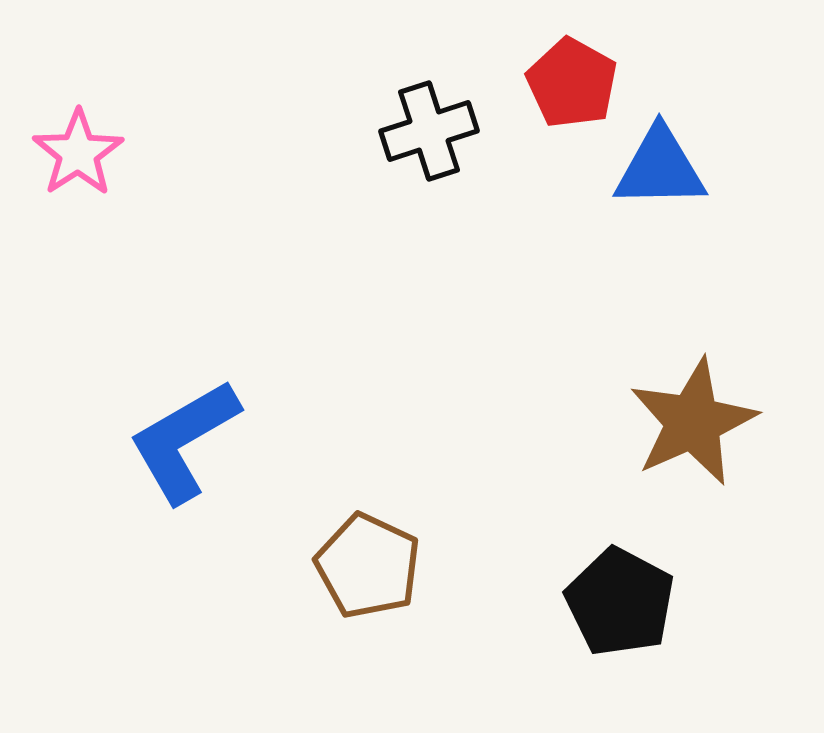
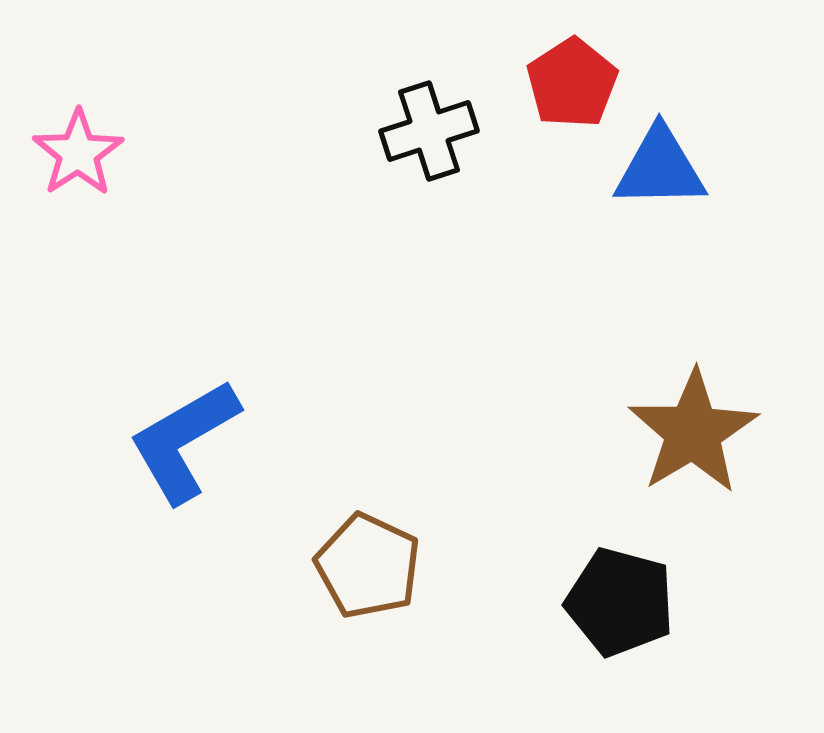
red pentagon: rotated 10 degrees clockwise
brown star: moved 10 px down; rotated 7 degrees counterclockwise
black pentagon: rotated 13 degrees counterclockwise
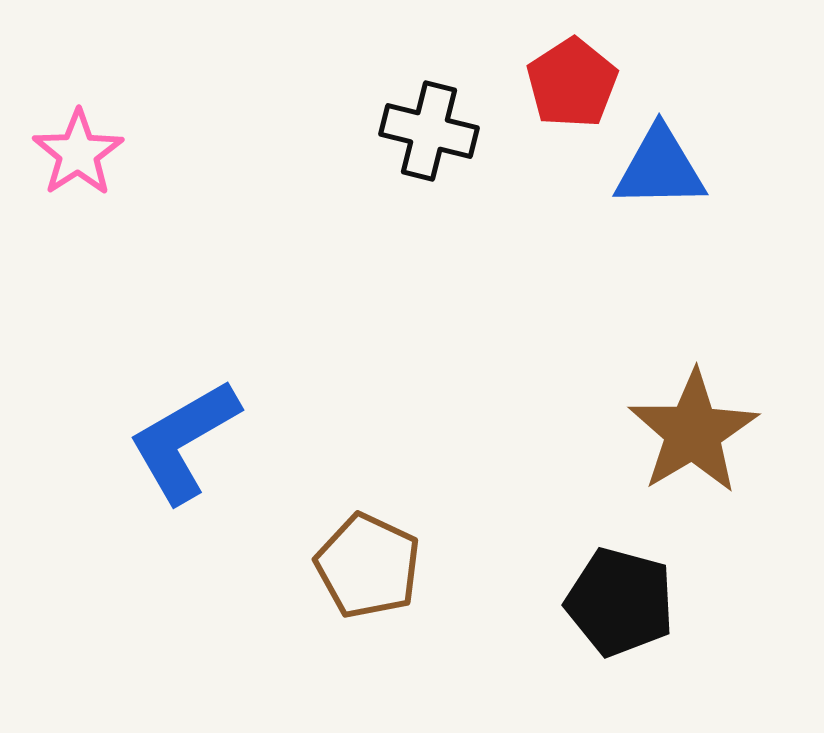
black cross: rotated 32 degrees clockwise
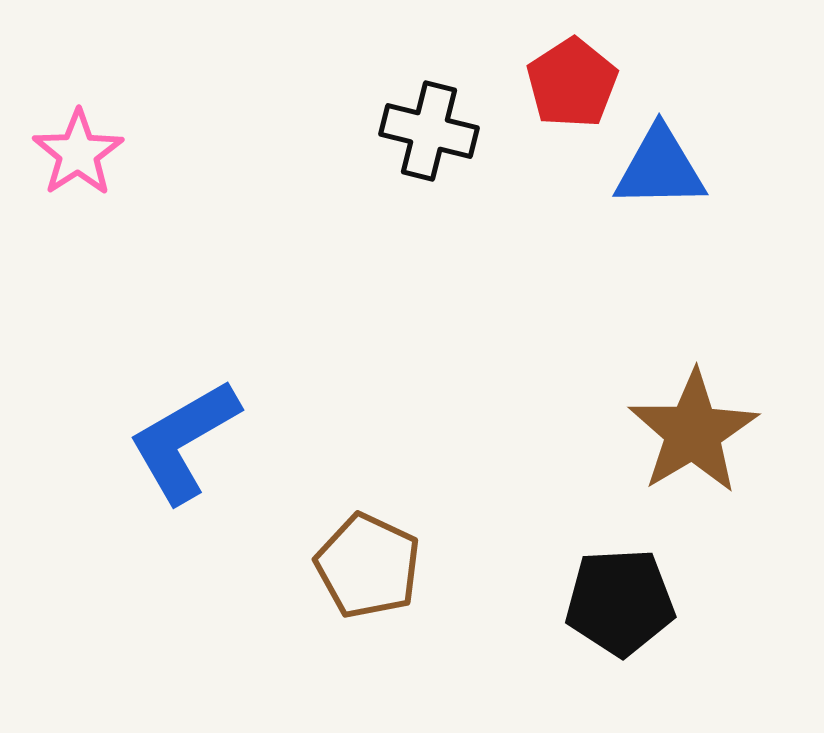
black pentagon: rotated 18 degrees counterclockwise
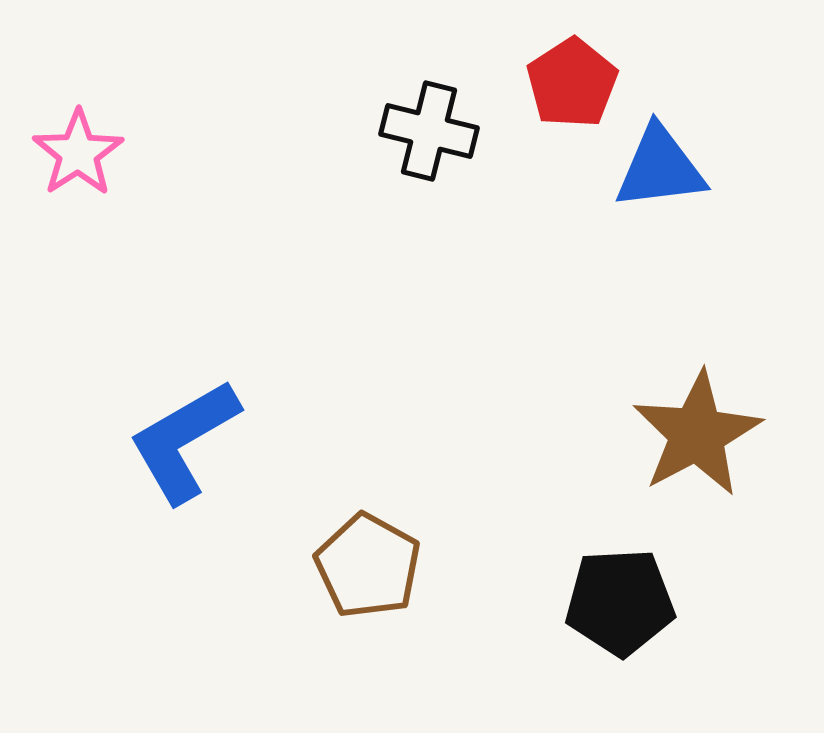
blue triangle: rotated 6 degrees counterclockwise
brown star: moved 4 px right, 2 px down; rotated 3 degrees clockwise
brown pentagon: rotated 4 degrees clockwise
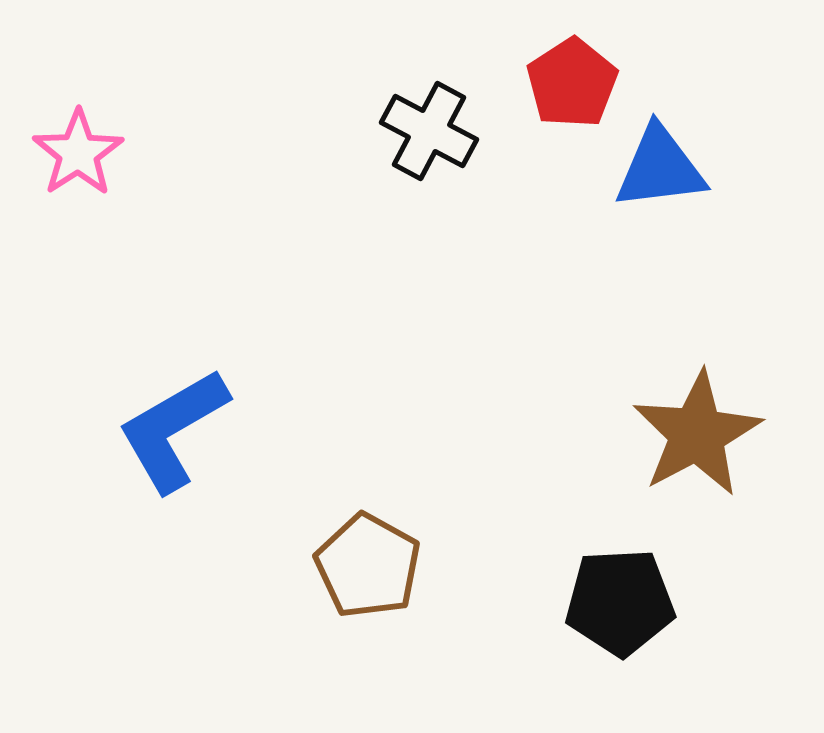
black cross: rotated 14 degrees clockwise
blue L-shape: moved 11 px left, 11 px up
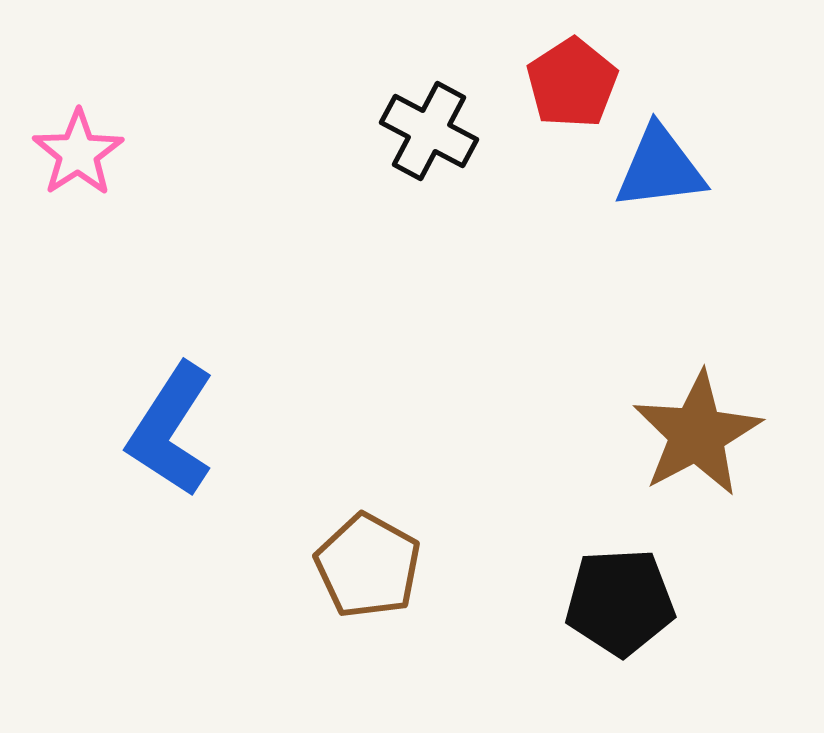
blue L-shape: moved 2 px left; rotated 27 degrees counterclockwise
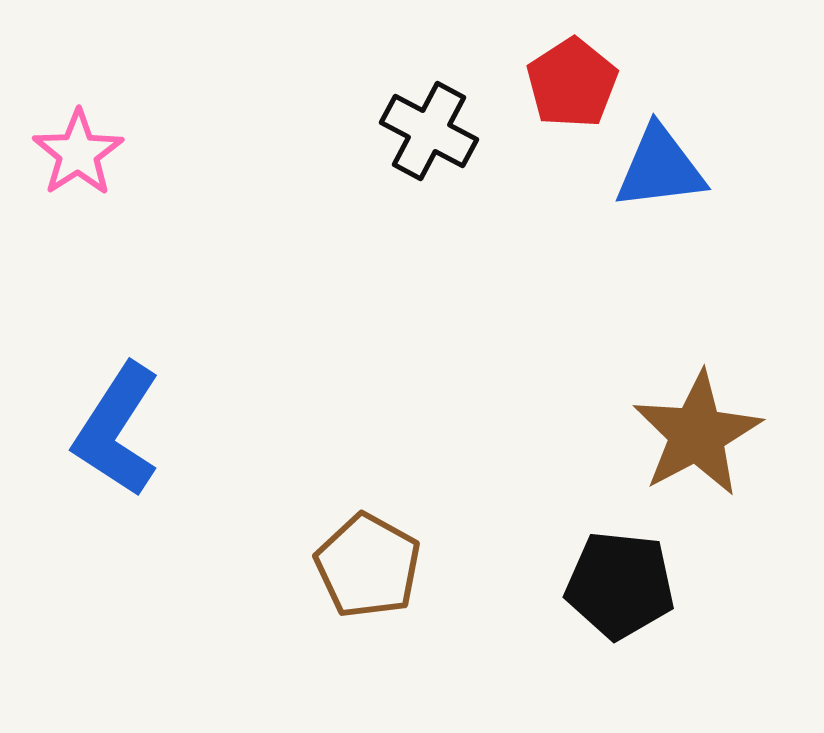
blue L-shape: moved 54 px left
black pentagon: moved 17 px up; rotated 9 degrees clockwise
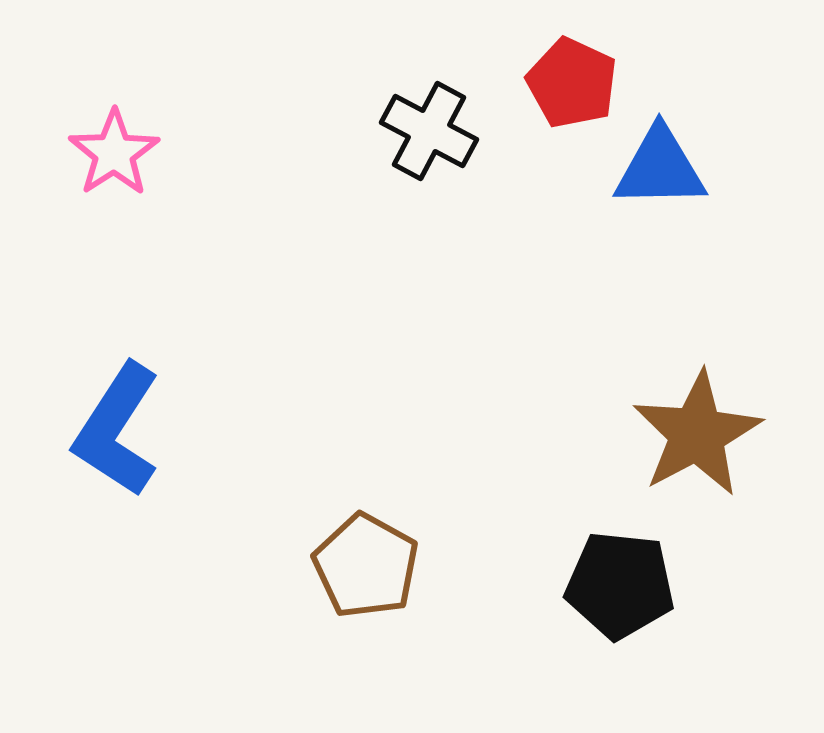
red pentagon: rotated 14 degrees counterclockwise
pink star: moved 36 px right
blue triangle: rotated 6 degrees clockwise
brown pentagon: moved 2 px left
